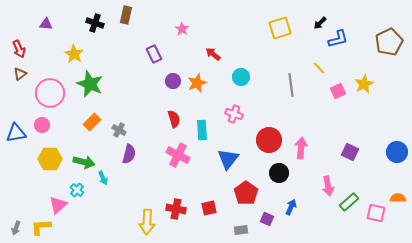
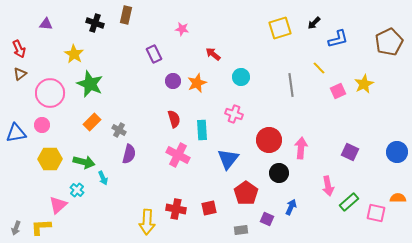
black arrow at (320, 23): moved 6 px left
pink star at (182, 29): rotated 24 degrees counterclockwise
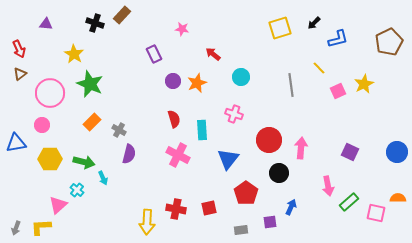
brown rectangle at (126, 15): moved 4 px left; rotated 30 degrees clockwise
blue triangle at (16, 133): moved 10 px down
purple square at (267, 219): moved 3 px right, 3 px down; rotated 32 degrees counterclockwise
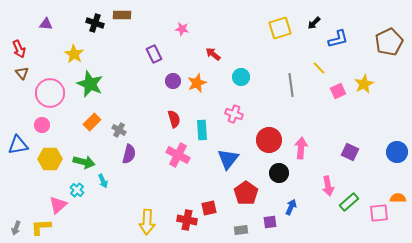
brown rectangle at (122, 15): rotated 48 degrees clockwise
brown triangle at (20, 74): moved 2 px right, 1 px up; rotated 32 degrees counterclockwise
blue triangle at (16, 143): moved 2 px right, 2 px down
cyan arrow at (103, 178): moved 3 px down
red cross at (176, 209): moved 11 px right, 11 px down
pink square at (376, 213): moved 3 px right; rotated 18 degrees counterclockwise
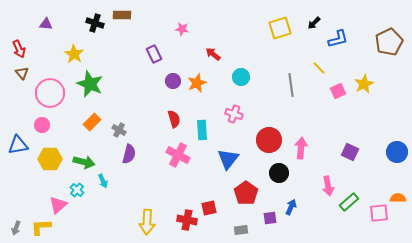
purple square at (270, 222): moved 4 px up
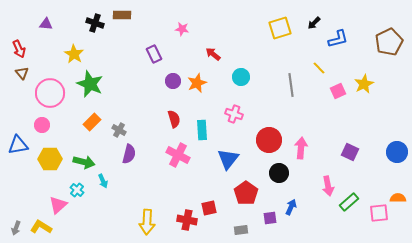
yellow L-shape at (41, 227): rotated 35 degrees clockwise
